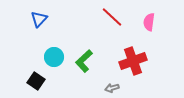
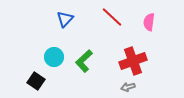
blue triangle: moved 26 px right
gray arrow: moved 16 px right, 1 px up
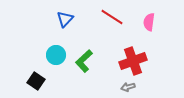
red line: rotated 10 degrees counterclockwise
cyan circle: moved 2 px right, 2 px up
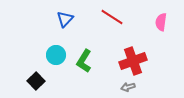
pink semicircle: moved 12 px right
green L-shape: rotated 15 degrees counterclockwise
black square: rotated 12 degrees clockwise
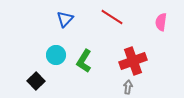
gray arrow: rotated 112 degrees clockwise
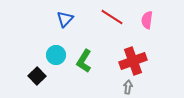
pink semicircle: moved 14 px left, 2 px up
black square: moved 1 px right, 5 px up
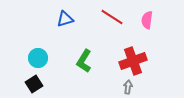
blue triangle: rotated 30 degrees clockwise
cyan circle: moved 18 px left, 3 px down
black square: moved 3 px left, 8 px down; rotated 12 degrees clockwise
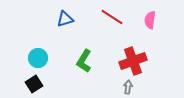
pink semicircle: moved 3 px right
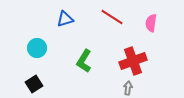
pink semicircle: moved 1 px right, 3 px down
cyan circle: moved 1 px left, 10 px up
gray arrow: moved 1 px down
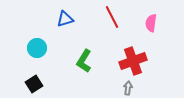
red line: rotated 30 degrees clockwise
